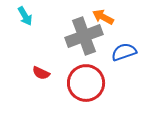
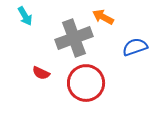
gray cross: moved 10 px left, 2 px down
blue semicircle: moved 11 px right, 5 px up
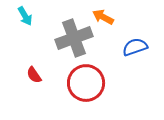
red semicircle: moved 7 px left, 2 px down; rotated 30 degrees clockwise
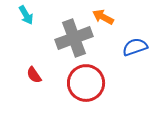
cyan arrow: moved 1 px right, 1 px up
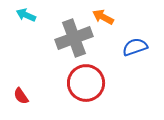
cyan arrow: rotated 144 degrees clockwise
red semicircle: moved 13 px left, 21 px down
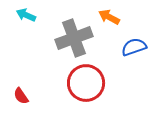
orange arrow: moved 6 px right
blue semicircle: moved 1 px left
